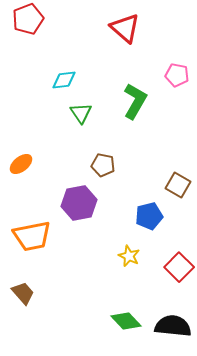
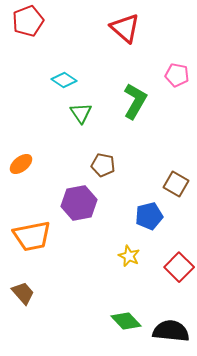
red pentagon: moved 2 px down
cyan diamond: rotated 40 degrees clockwise
brown square: moved 2 px left, 1 px up
black semicircle: moved 2 px left, 5 px down
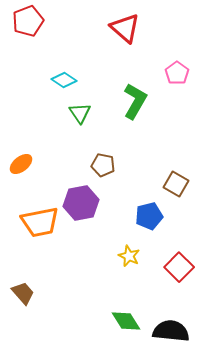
pink pentagon: moved 2 px up; rotated 25 degrees clockwise
green triangle: moved 1 px left
purple hexagon: moved 2 px right
orange trapezoid: moved 8 px right, 14 px up
green diamond: rotated 12 degrees clockwise
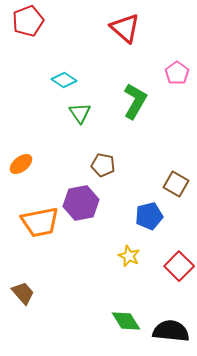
red square: moved 1 px up
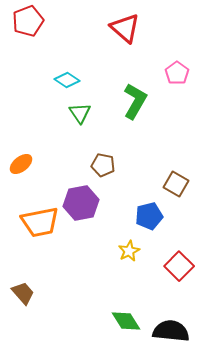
cyan diamond: moved 3 px right
yellow star: moved 5 px up; rotated 20 degrees clockwise
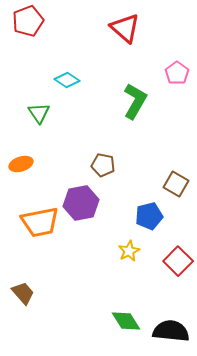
green triangle: moved 41 px left
orange ellipse: rotated 20 degrees clockwise
red square: moved 1 px left, 5 px up
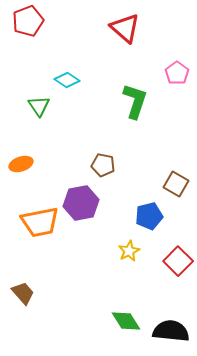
green L-shape: rotated 12 degrees counterclockwise
green triangle: moved 7 px up
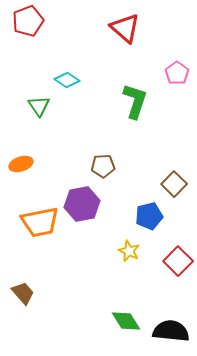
brown pentagon: moved 1 px down; rotated 15 degrees counterclockwise
brown square: moved 2 px left; rotated 15 degrees clockwise
purple hexagon: moved 1 px right, 1 px down
yellow star: rotated 20 degrees counterclockwise
